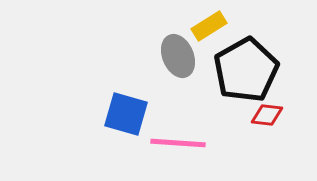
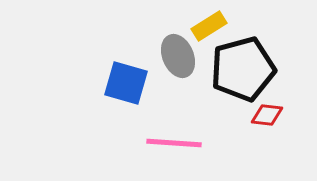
black pentagon: moved 3 px left, 1 px up; rotated 14 degrees clockwise
blue square: moved 31 px up
pink line: moved 4 px left
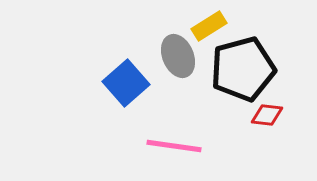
blue square: rotated 33 degrees clockwise
pink line: moved 3 px down; rotated 4 degrees clockwise
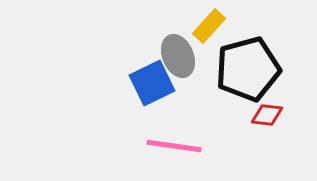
yellow rectangle: rotated 16 degrees counterclockwise
black pentagon: moved 5 px right
blue square: moved 26 px right; rotated 15 degrees clockwise
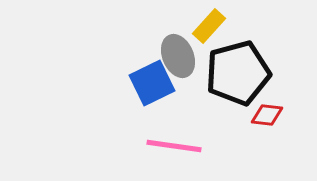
black pentagon: moved 10 px left, 4 px down
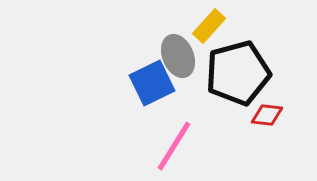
pink line: rotated 66 degrees counterclockwise
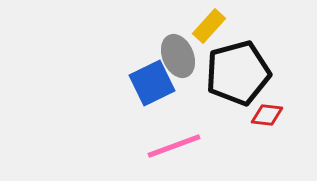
pink line: rotated 38 degrees clockwise
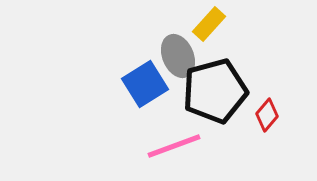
yellow rectangle: moved 2 px up
black pentagon: moved 23 px left, 18 px down
blue square: moved 7 px left, 1 px down; rotated 6 degrees counterclockwise
red diamond: rotated 56 degrees counterclockwise
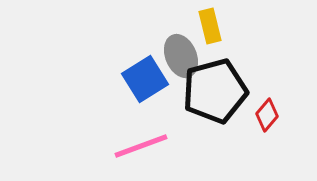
yellow rectangle: moved 1 px right, 2 px down; rotated 56 degrees counterclockwise
gray ellipse: moved 3 px right
blue square: moved 5 px up
pink line: moved 33 px left
